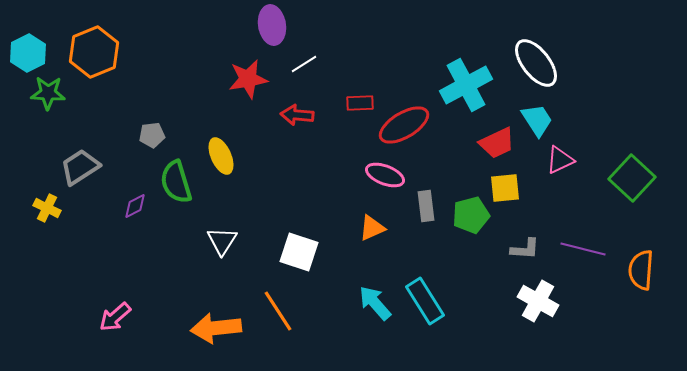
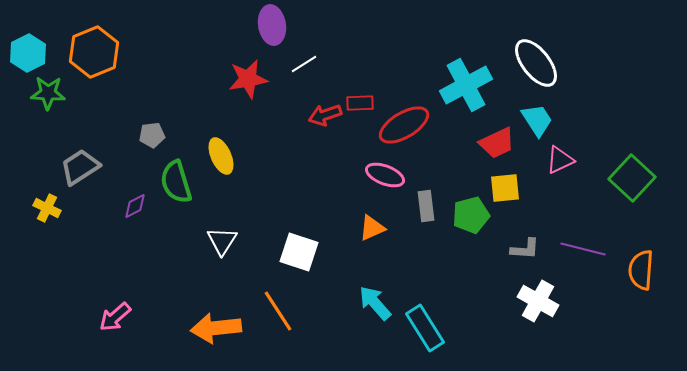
red arrow: moved 28 px right; rotated 24 degrees counterclockwise
cyan rectangle: moved 27 px down
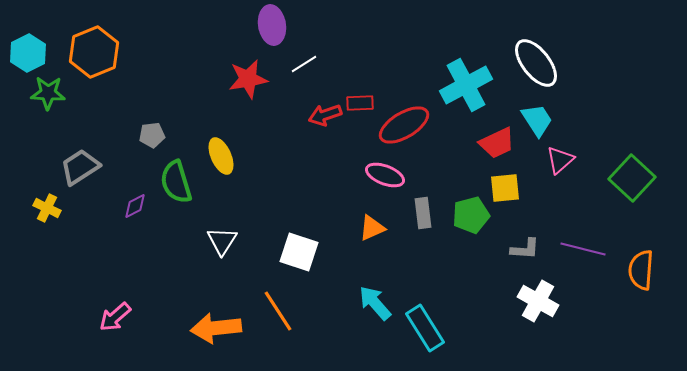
pink triangle: rotated 16 degrees counterclockwise
gray rectangle: moved 3 px left, 7 px down
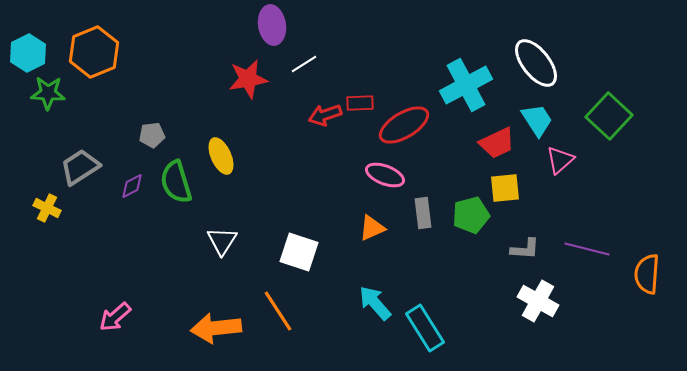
green square: moved 23 px left, 62 px up
purple diamond: moved 3 px left, 20 px up
purple line: moved 4 px right
orange semicircle: moved 6 px right, 4 px down
